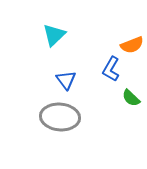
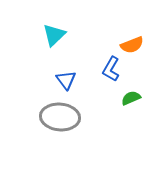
green semicircle: rotated 114 degrees clockwise
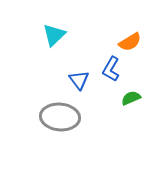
orange semicircle: moved 2 px left, 3 px up; rotated 10 degrees counterclockwise
blue triangle: moved 13 px right
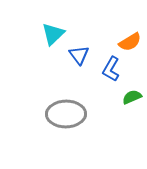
cyan triangle: moved 1 px left, 1 px up
blue triangle: moved 25 px up
green semicircle: moved 1 px right, 1 px up
gray ellipse: moved 6 px right, 3 px up; rotated 6 degrees counterclockwise
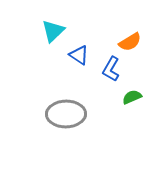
cyan triangle: moved 3 px up
blue triangle: rotated 20 degrees counterclockwise
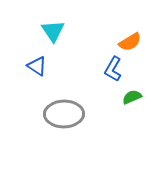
cyan triangle: rotated 20 degrees counterclockwise
blue triangle: moved 42 px left, 11 px down
blue L-shape: moved 2 px right
gray ellipse: moved 2 px left
